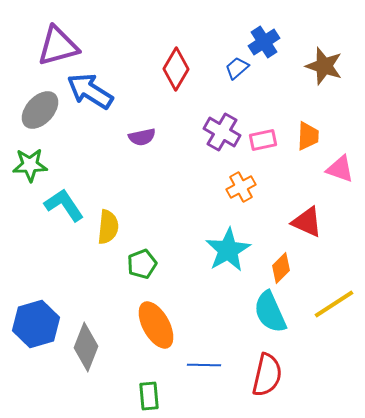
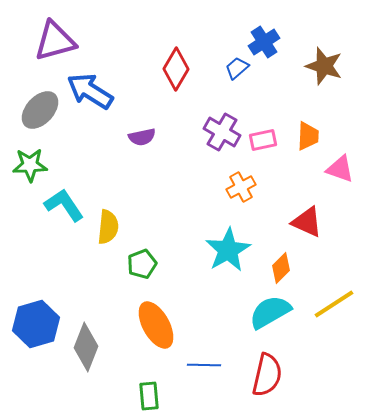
purple triangle: moved 3 px left, 5 px up
cyan semicircle: rotated 84 degrees clockwise
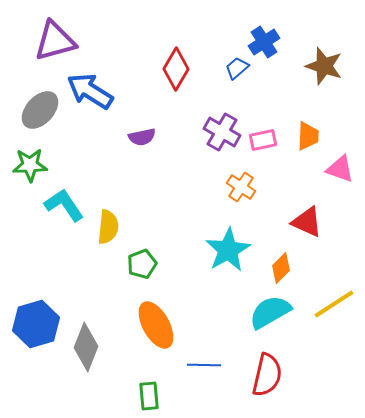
orange cross: rotated 28 degrees counterclockwise
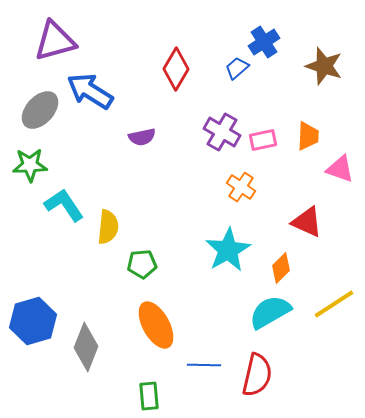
green pentagon: rotated 16 degrees clockwise
blue hexagon: moved 3 px left, 3 px up
red semicircle: moved 10 px left
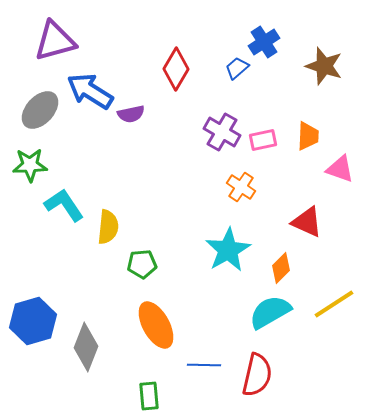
purple semicircle: moved 11 px left, 23 px up
